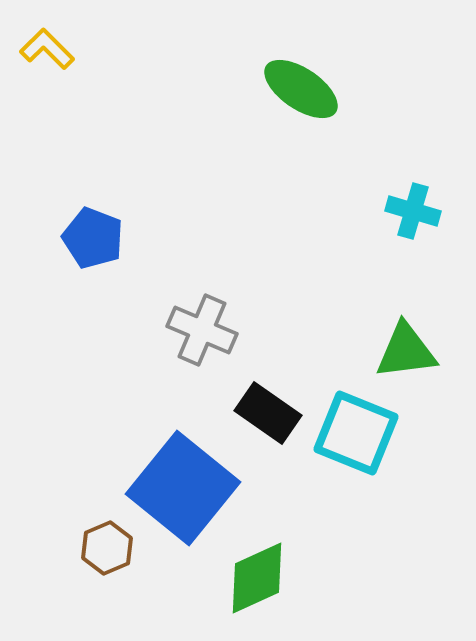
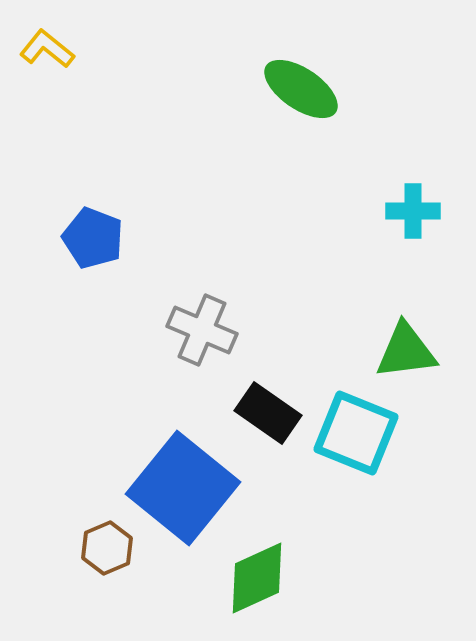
yellow L-shape: rotated 6 degrees counterclockwise
cyan cross: rotated 16 degrees counterclockwise
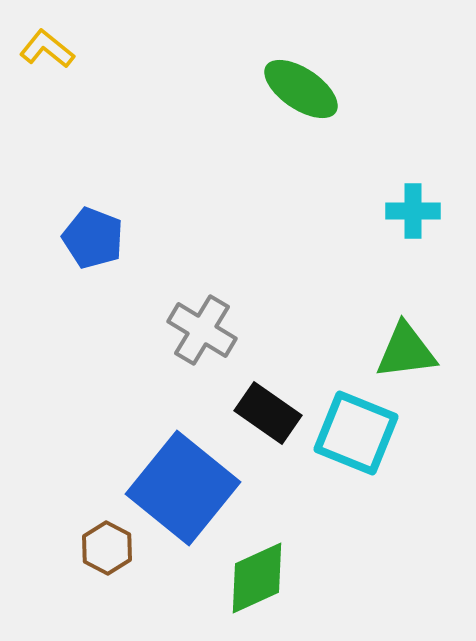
gray cross: rotated 8 degrees clockwise
brown hexagon: rotated 9 degrees counterclockwise
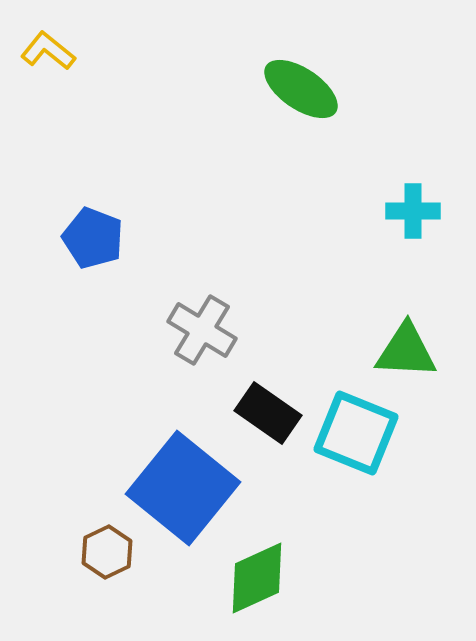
yellow L-shape: moved 1 px right, 2 px down
green triangle: rotated 10 degrees clockwise
brown hexagon: moved 4 px down; rotated 6 degrees clockwise
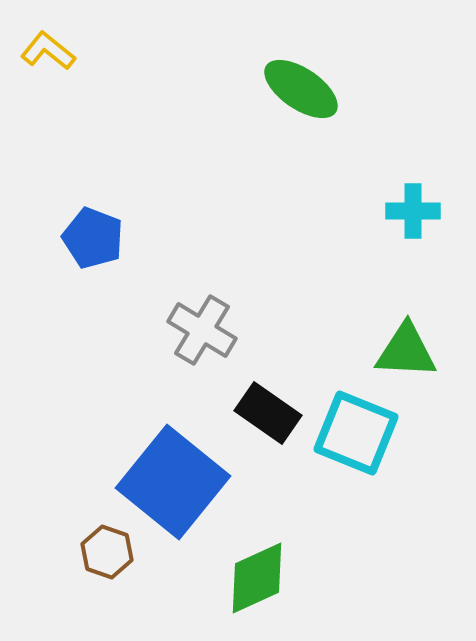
blue square: moved 10 px left, 6 px up
brown hexagon: rotated 15 degrees counterclockwise
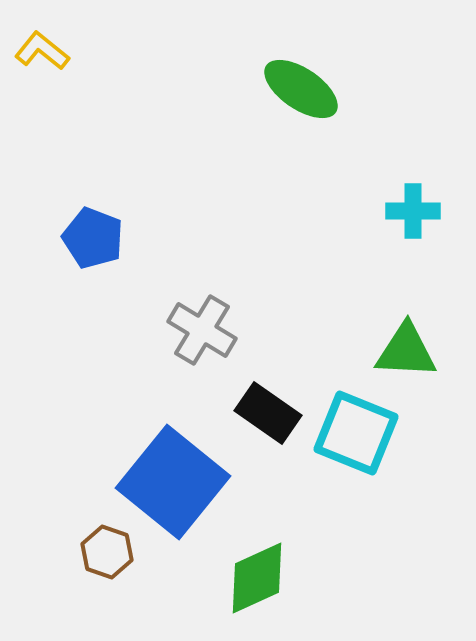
yellow L-shape: moved 6 px left
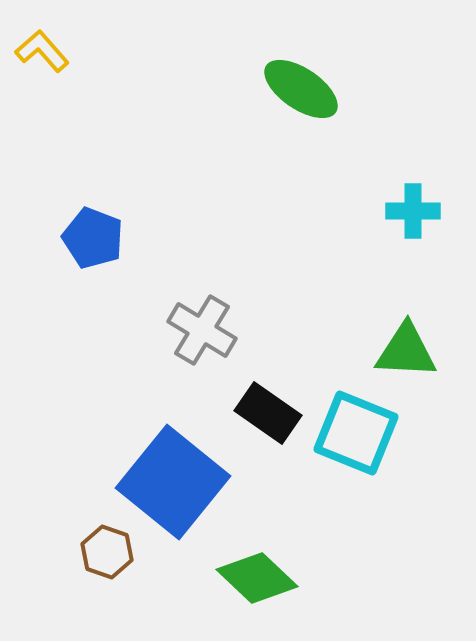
yellow L-shape: rotated 10 degrees clockwise
green diamond: rotated 68 degrees clockwise
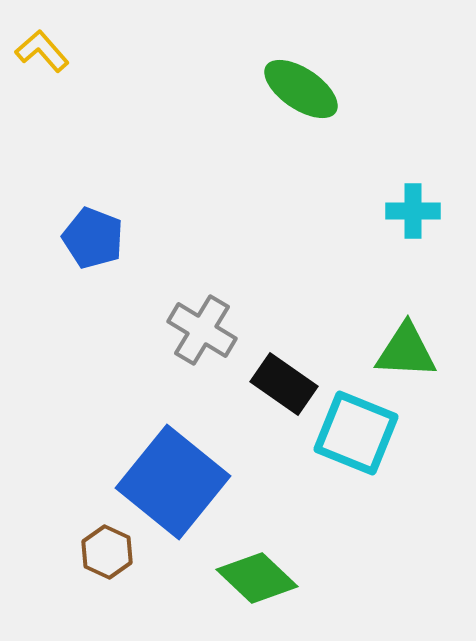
black rectangle: moved 16 px right, 29 px up
brown hexagon: rotated 6 degrees clockwise
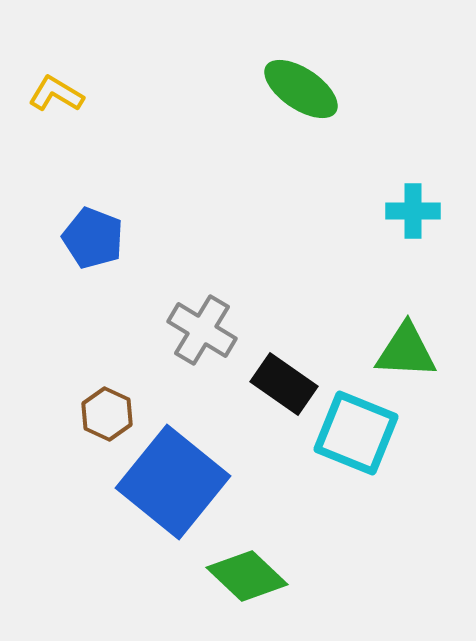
yellow L-shape: moved 14 px right, 43 px down; rotated 18 degrees counterclockwise
brown hexagon: moved 138 px up
green diamond: moved 10 px left, 2 px up
